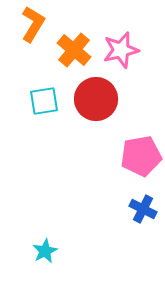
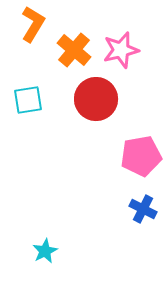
cyan square: moved 16 px left, 1 px up
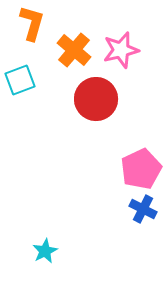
orange L-shape: moved 1 px left, 1 px up; rotated 15 degrees counterclockwise
cyan square: moved 8 px left, 20 px up; rotated 12 degrees counterclockwise
pink pentagon: moved 13 px down; rotated 15 degrees counterclockwise
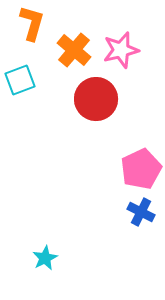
blue cross: moved 2 px left, 3 px down
cyan star: moved 7 px down
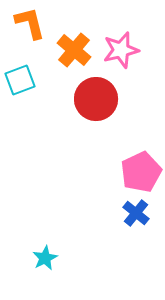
orange L-shape: moved 2 px left; rotated 30 degrees counterclockwise
pink pentagon: moved 3 px down
blue cross: moved 5 px left, 1 px down; rotated 12 degrees clockwise
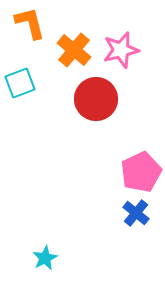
cyan square: moved 3 px down
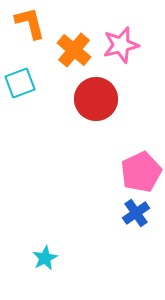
pink star: moved 5 px up
blue cross: rotated 16 degrees clockwise
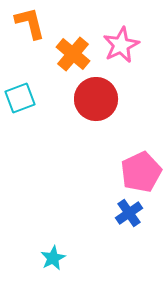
pink star: rotated 12 degrees counterclockwise
orange cross: moved 1 px left, 4 px down
cyan square: moved 15 px down
blue cross: moved 7 px left
cyan star: moved 8 px right
